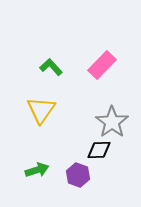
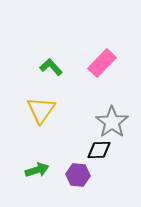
pink rectangle: moved 2 px up
purple hexagon: rotated 15 degrees counterclockwise
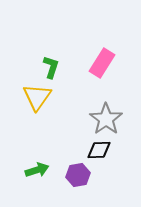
pink rectangle: rotated 12 degrees counterclockwise
green L-shape: rotated 60 degrees clockwise
yellow triangle: moved 4 px left, 13 px up
gray star: moved 6 px left, 3 px up
purple hexagon: rotated 15 degrees counterclockwise
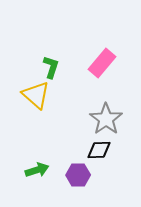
pink rectangle: rotated 8 degrees clockwise
yellow triangle: moved 1 px left, 2 px up; rotated 24 degrees counterclockwise
purple hexagon: rotated 10 degrees clockwise
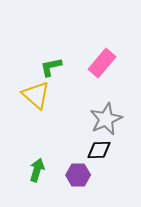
green L-shape: rotated 120 degrees counterclockwise
gray star: rotated 12 degrees clockwise
green arrow: rotated 55 degrees counterclockwise
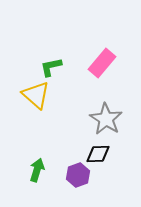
gray star: rotated 16 degrees counterclockwise
black diamond: moved 1 px left, 4 px down
purple hexagon: rotated 20 degrees counterclockwise
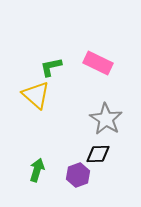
pink rectangle: moved 4 px left; rotated 76 degrees clockwise
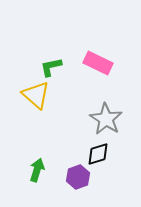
black diamond: rotated 15 degrees counterclockwise
purple hexagon: moved 2 px down
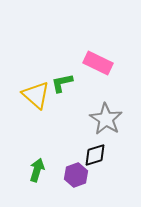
green L-shape: moved 11 px right, 16 px down
black diamond: moved 3 px left, 1 px down
purple hexagon: moved 2 px left, 2 px up
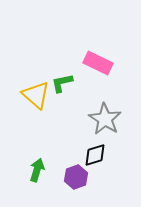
gray star: moved 1 px left
purple hexagon: moved 2 px down
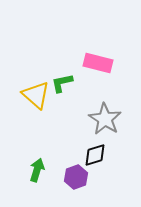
pink rectangle: rotated 12 degrees counterclockwise
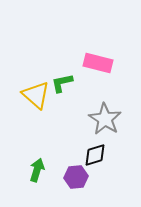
purple hexagon: rotated 15 degrees clockwise
